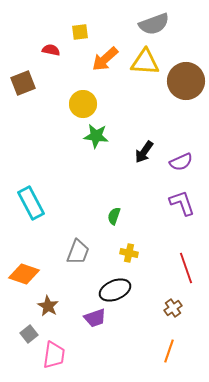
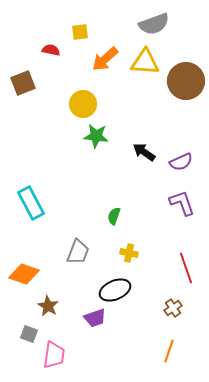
black arrow: rotated 90 degrees clockwise
gray square: rotated 30 degrees counterclockwise
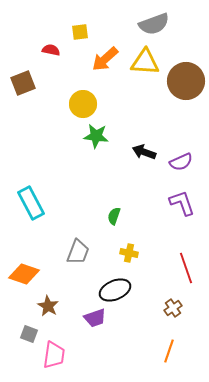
black arrow: rotated 15 degrees counterclockwise
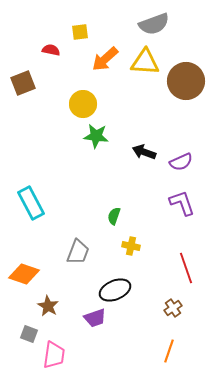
yellow cross: moved 2 px right, 7 px up
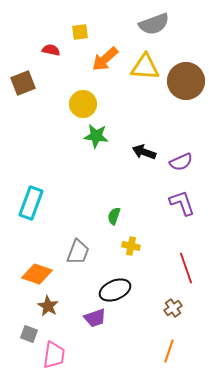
yellow triangle: moved 5 px down
cyan rectangle: rotated 48 degrees clockwise
orange diamond: moved 13 px right
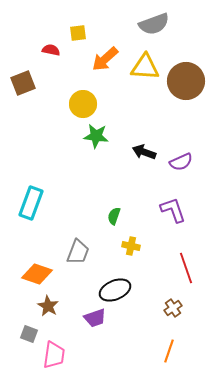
yellow square: moved 2 px left, 1 px down
purple L-shape: moved 9 px left, 7 px down
